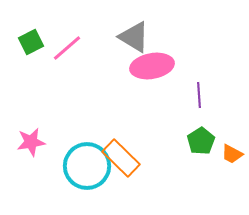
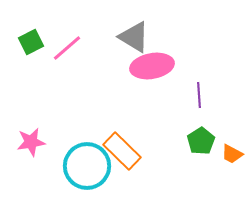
orange rectangle: moved 1 px right, 7 px up
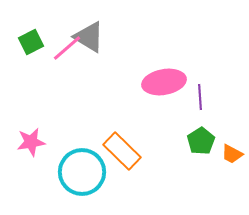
gray triangle: moved 45 px left
pink ellipse: moved 12 px right, 16 px down
purple line: moved 1 px right, 2 px down
cyan circle: moved 5 px left, 6 px down
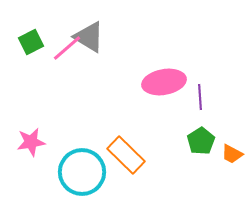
orange rectangle: moved 4 px right, 4 px down
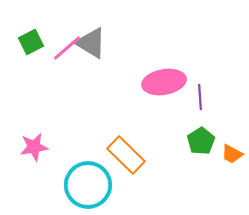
gray triangle: moved 2 px right, 6 px down
pink star: moved 3 px right, 5 px down
cyan circle: moved 6 px right, 13 px down
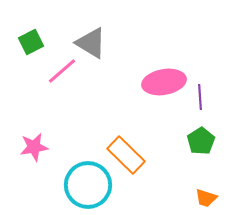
pink line: moved 5 px left, 23 px down
orange trapezoid: moved 26 px left, 44 px down; rotated 10 degrees counterclockwise
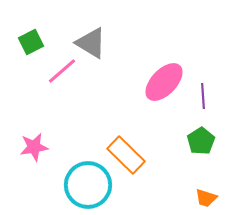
pink ellipse: rotated 36 degrees counterclockwise
purple line: moved 3 px right, 1 px up
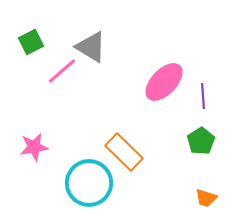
gray triangle: moved 4 px down
orange rectangle: moved 2 px left, 3 px up
cyan circle: moved 1 px right, 2 px up
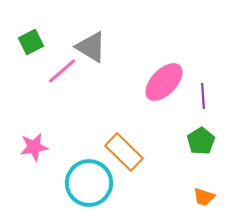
orange trapezoid: moved 2 px left, 1 px up
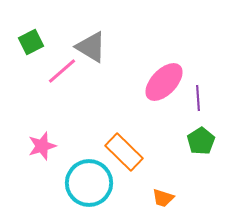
purple line: moved 5 px left, 2 px down
pink star: moved 8 px right, 1 px up; rotated 8 degrees counterclockwise
orange trapezoid: moved 41 px left, 1 px down
